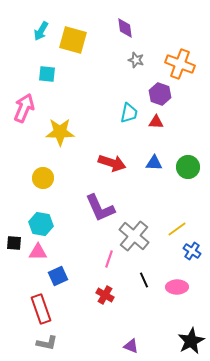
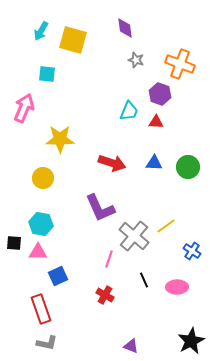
cyan trapezoid: moved 2 px up; rotated 10 degrees clockwise
yellow star: moved 7 px down
yellow line: moved 11 px left, 3 px up
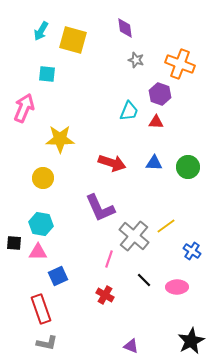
black line: rotated 21 degrees counterclockwise
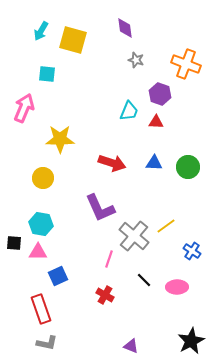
orange cross: moved 6 px right
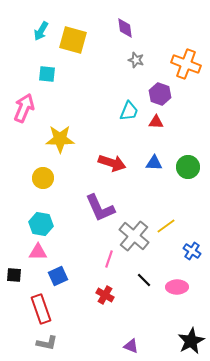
black square: moved 32 px down
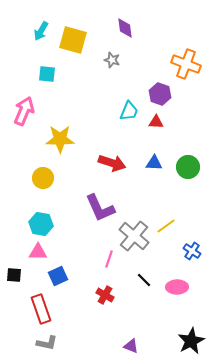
gray star: moved 24 px left
pink arrow: moved 3 px down
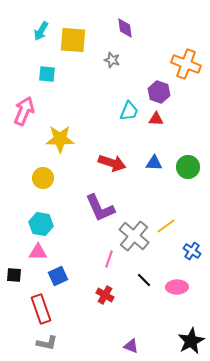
yellow square: rotated 12 degrees counterclockwise
purple hexagon: moved 1 px left, 2 px up
red triangle: moved 3 px up
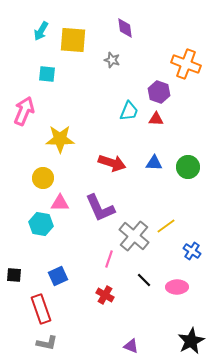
pink triangle: moved 22 px right, 49 px up
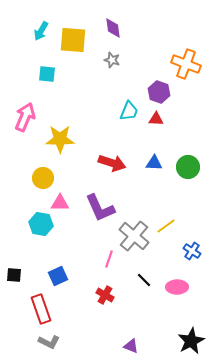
purple diamond: moved 12 px left
pink arrow: moved 1 px right, 6 px down
gray L-shape: moved 2 px right, 1 px up; rotated 15 degrees clockwise
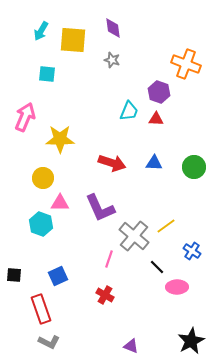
green circle: moved 6 px right
cyan hexagon: rotated 10 degrees clockwise
black line: moved 13 px right, 13 px up
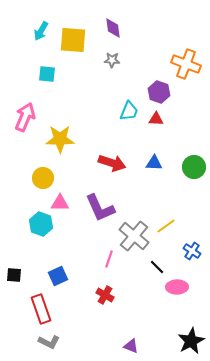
gray star: rotated 14 degrees counterclockwise
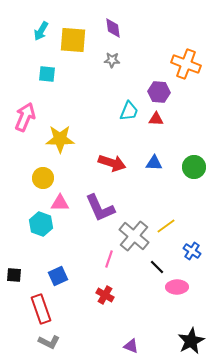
purple hexagon: rotated 15 degrees counterclockwise
